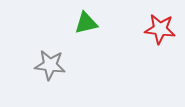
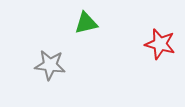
red star: moved 15 px down; rotated 8 degrees clockwise
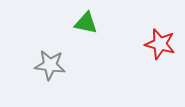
green triangle: rotated 25 degrees clockwise
